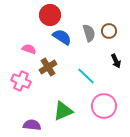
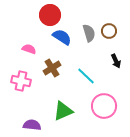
brown cross: moved 4 px right, 1 px down
pink cross: rotated 12 degrees counterclockwise
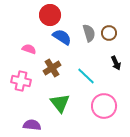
brown circle: moved 2 px down
black arrow: moved 2 px down
green triangle: moved 3 px left, 8 px up; rotated 45 degrees counterclockwise
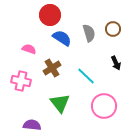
brown circle: moved 4 px right, 4 px up
blue semicircle: moved 1 px down
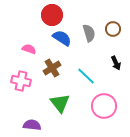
red circle: moved 2 px right
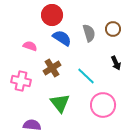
pink semicircle: moved 1 px right, 3 px up
pink circle: moved 1 px left, 1 px up
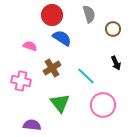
gray semicircle: moved 19 px up
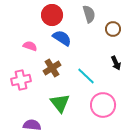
pink cross: moved 1 px up; rotated 24 degrees counterclockwise
